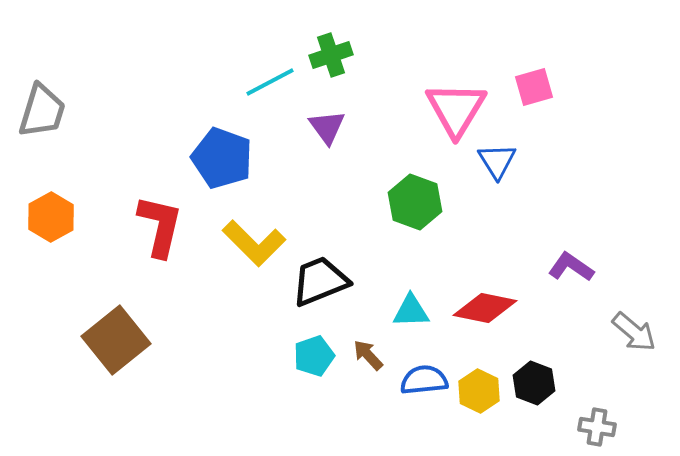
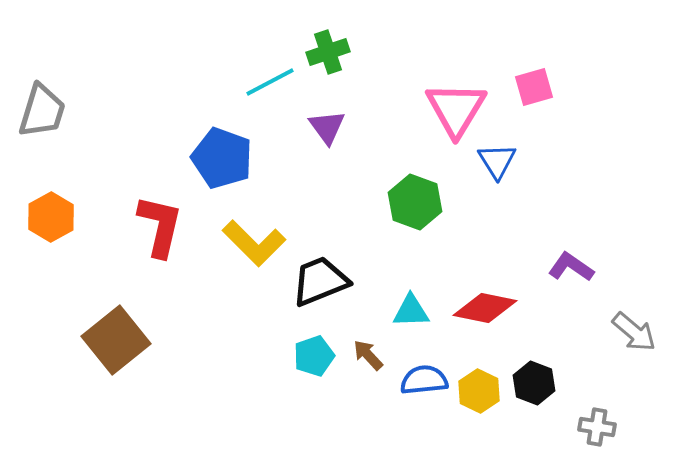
green cross: moved 3 px left, 3 px up
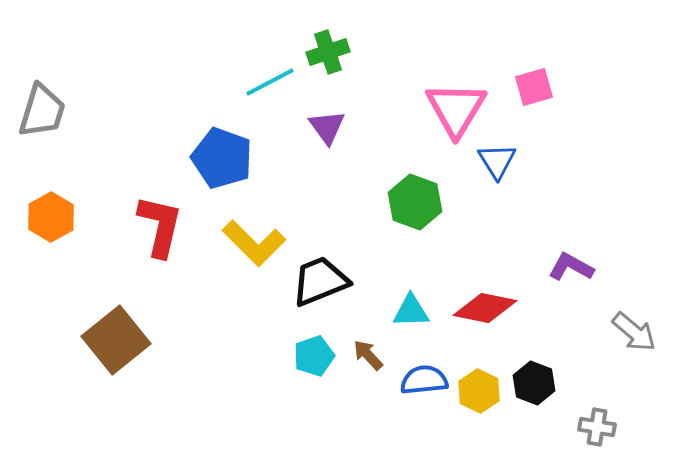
purple L-shape: rotated 6 degrees counterclockwise
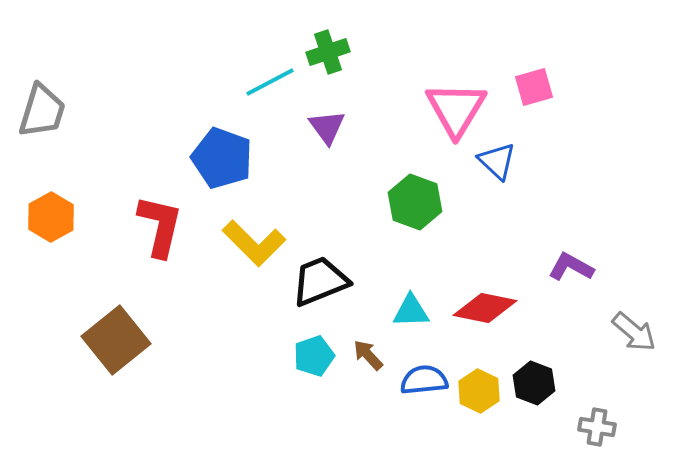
blue triangle: rotated 15 degrees counterclockwise
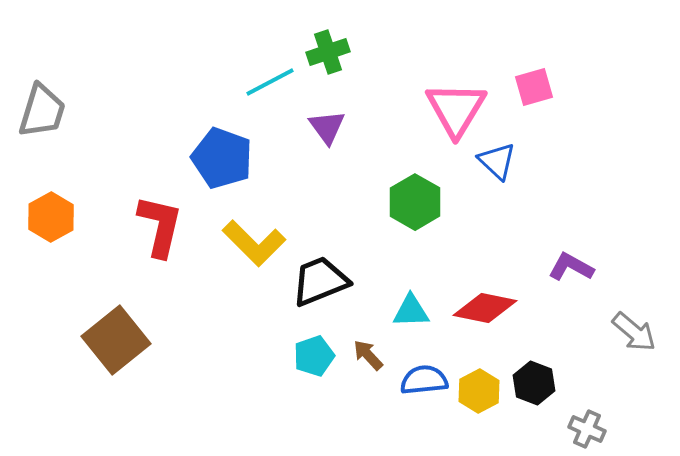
green hexagon: rotated 10 degrees clockwise
yellow hexagon: rotated 6 degrees clockwise
gray cross: moved 10 px left, 2 px down; rotated 15 degrees clockwise
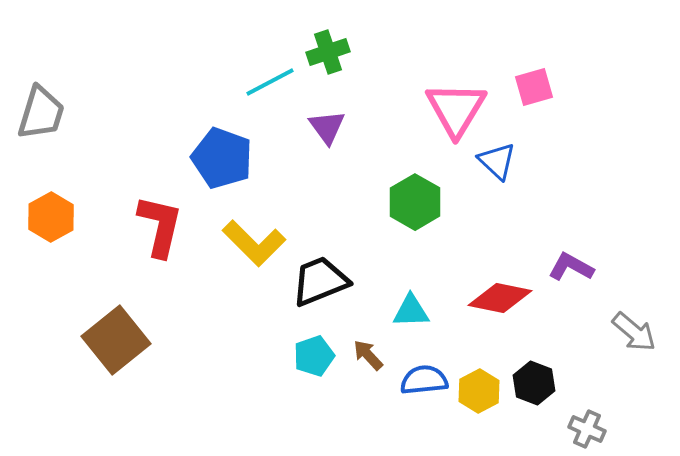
gray trapezoid: moved 1 px left, 2 px down
red diamond: moved 15 px right, 10 px up
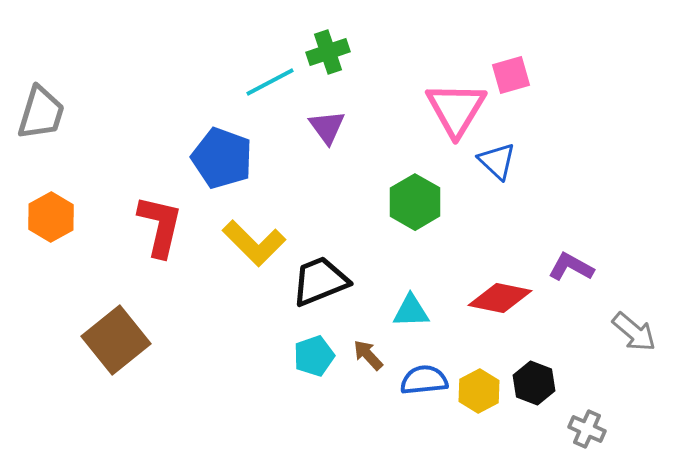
pink square: moved 23 px left, 12 px up
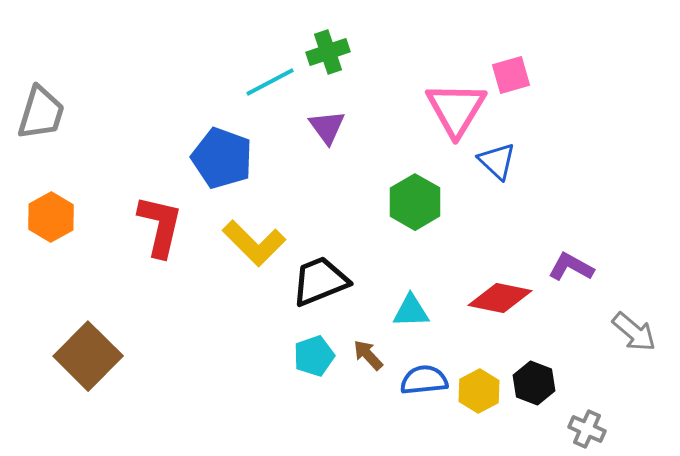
brown square: moved 28 px left, 16 px down; rotated 6 degrees counterclockwise
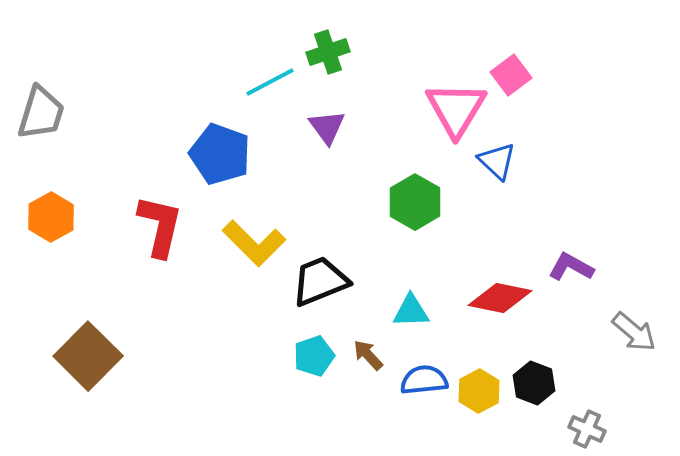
pink square: rotated 21 degrees counterclockwise
blue pentagon: moved 2 px left, 4 px up
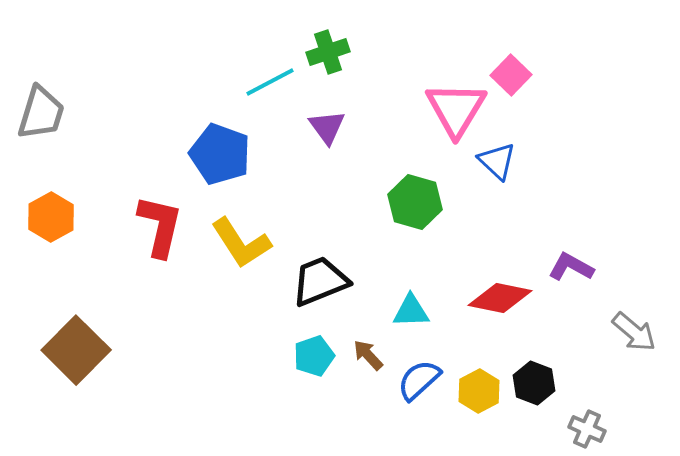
pink square: rotated 9 degrees counterclockwise
green hexagon: rotated 14 degrees counterclockwise
yellow L-shape: moved 13 px left; rotated 12 degrees clockwise
brown square: moved 12 px left, 6 px up
blue semicircle: moved 5 px left; rotated 36 degrees counterclockwise
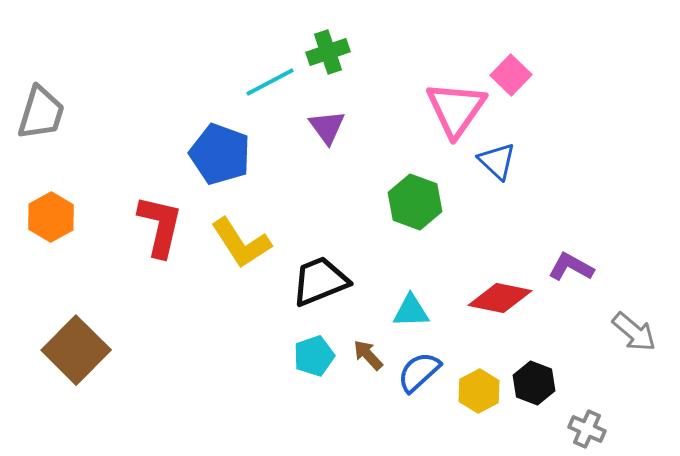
pink triangle: rotated 4 degrees clockwise
green hexagon: rotated 4 degrees clockwise
blue semicircle: moved 8 px up
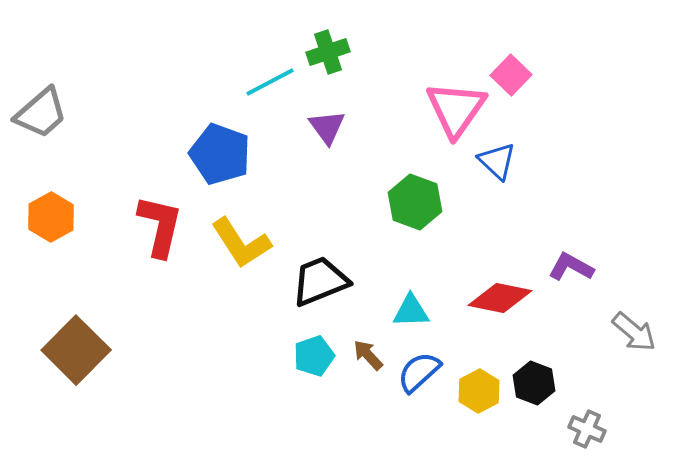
gray trapezoid: rotated 32 degrees clockwise
